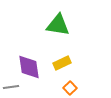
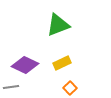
green triangle: rotated 30 degrees counterclockwise
purple diamond: moved 4 px left, 2 px up; rotated 56 degrees counterclockwise
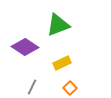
purple diamond: moved 18 px up; rotated 8 degrees clockwise
gray line: moved 21 px right; rotated 56 degrees counterclockwise
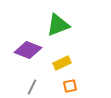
purple diamond: moved 3 px right, 3 px down; rotated 12 degrees counterclockwise
orange square: moved 2 px up; rotated 32 degrees clockwise
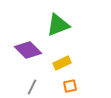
purple diamond: rotated 24 degrees clockwise
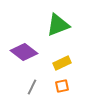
purple diamond: moved 4 px left, 2 px down; rotated 8 degrees counterclockwise
orange square: moved 8 px left
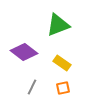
yellow rectangle: rotated 60 degrees clockwise
orange square: moved 1 px right, 2 px down
